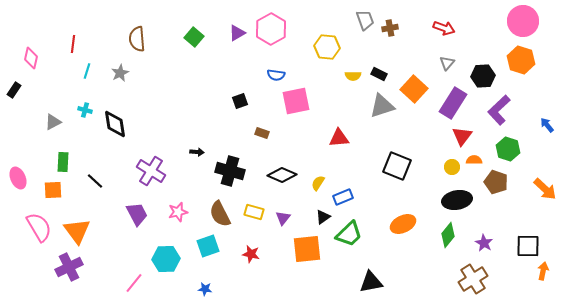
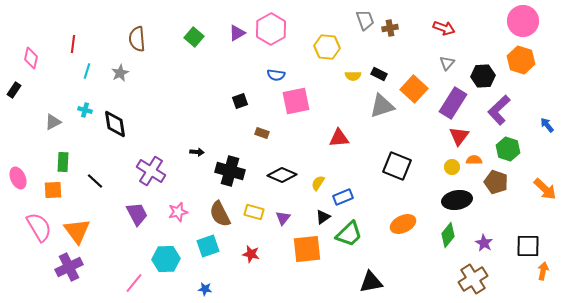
red triangle at (462, 136): moved 3 px left
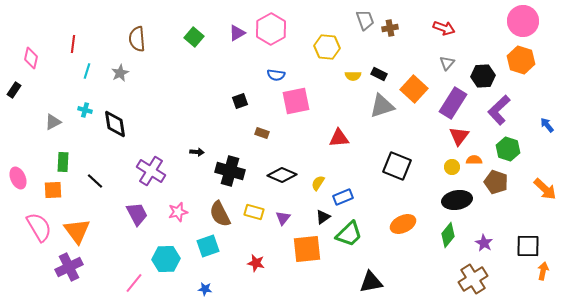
red star at (251, 254): moved 5 px right, 9 px down
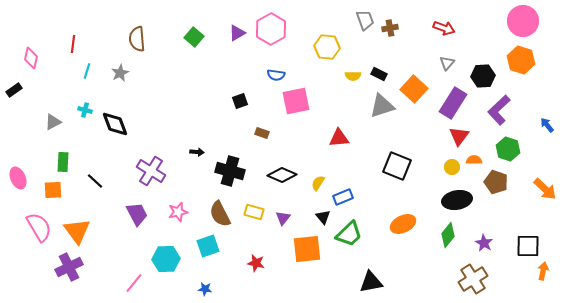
black rectangle at (14, 90): rotated 21 degrees clockwise
black diamond at (115, 124): rotated 12 degrees counterclockwise
black triangle at (323, 217): rotated 35 degrees counterclockwise
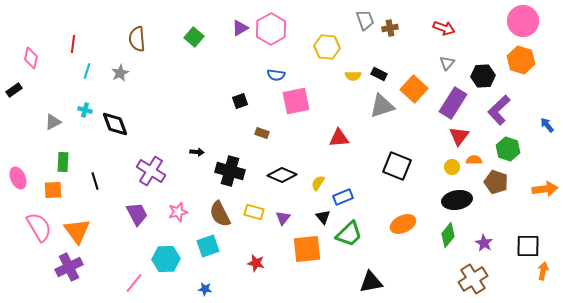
purple triangle at (237, 33): moved 3 px right, 5 px up
black line at (95, 181): rotated 30 degrees clockwise
orange arrow at (545, 189): rotated 50 degrees counterclockwise
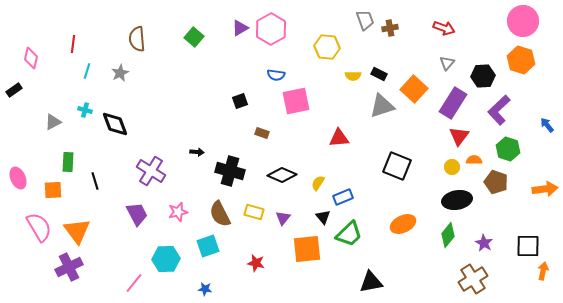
green rectangle at (63, 162): moved 5 px right
